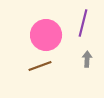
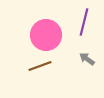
purple line: moved 1 px right, 1 px up
gray arrow: rotated 56 degrees counterclockwise
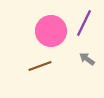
purple line: moved 1 px down; rotated 12 degrees clockwise
pink circle: moved 5 px right, 4 px up
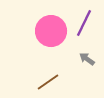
brown line: moved 8 px right, 16 px down; rotated 15 degrees counterclockwise
